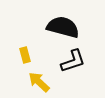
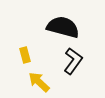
black L-shape: rotated 36 degrees counterclockwise
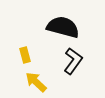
yellow arrow: moved 3 px left
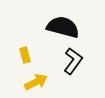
yellow arrow: rotated 110 degrees clockwise
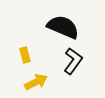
black semicircle: rotated 8 degrees clockwise
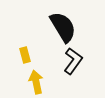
black semicircle: rotated 36 degrees clockwise
yellow arrow: rotated 75 degrees counterclockwise
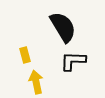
black L-shape: rotated 124 degrees counterclockwise
